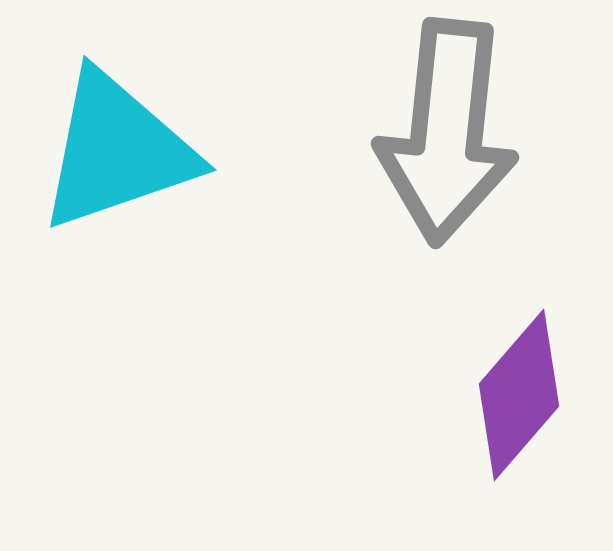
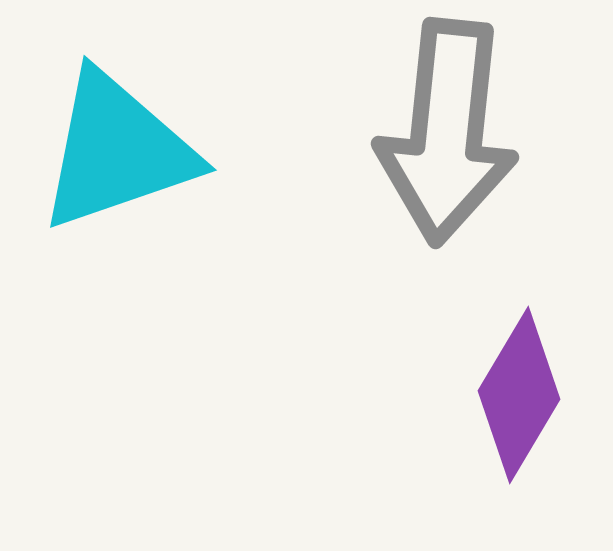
purple diamond: rotated 10 degrees counterclockwise
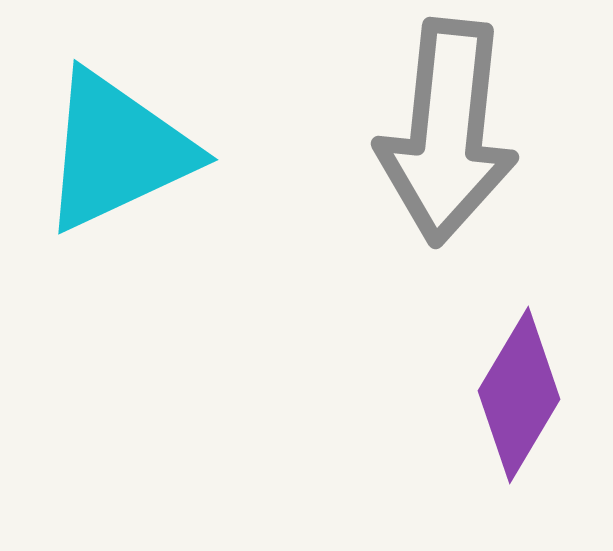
cyan triangle: rotated 6 degrees counterclockwise
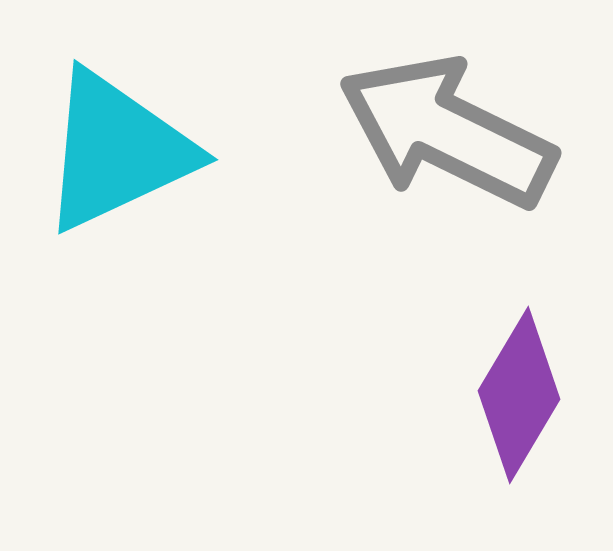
gray arrow: rotated 110 degrees clockwise
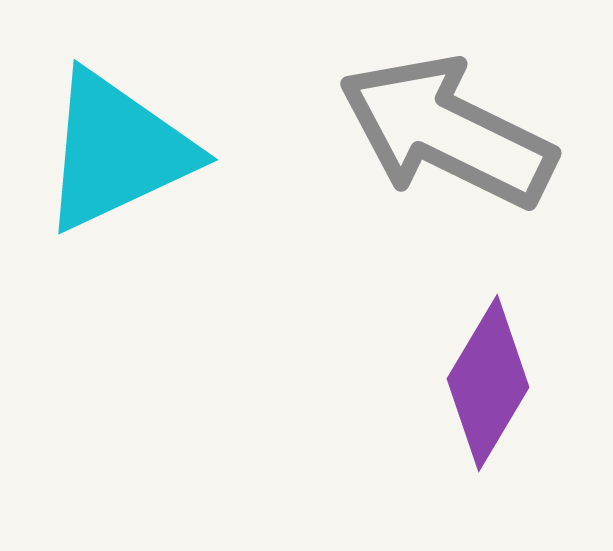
purple diamond: moved 31 px left, 12 px up
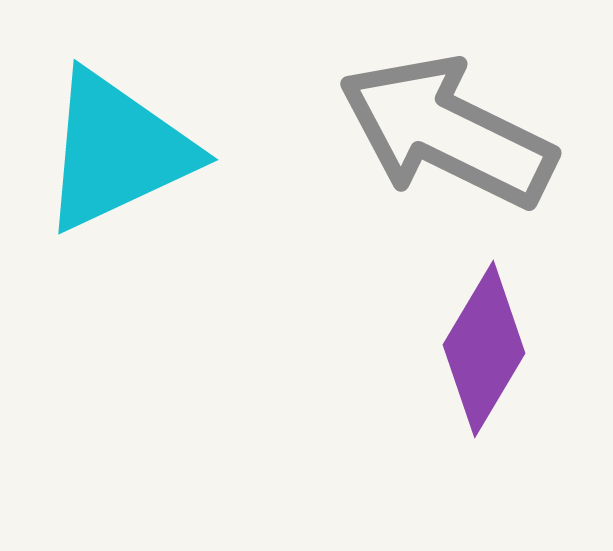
purple diamond: moved 4 px left, 34 px up
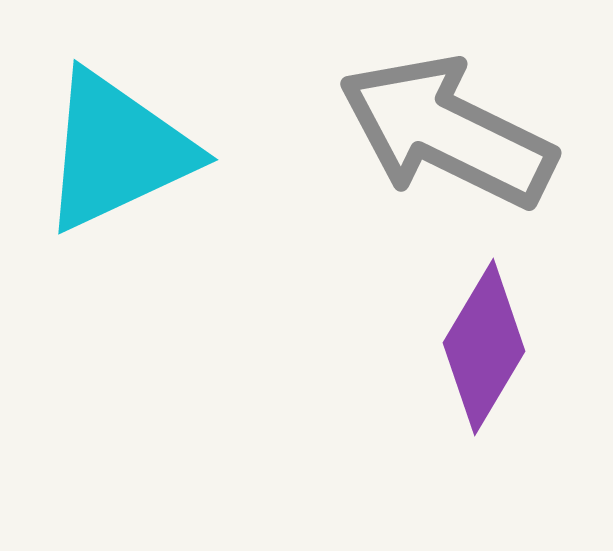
purple diamond: moved 2 px up
